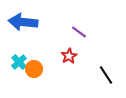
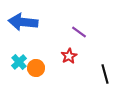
orange circle: moved 2 px right, 1 px up
black line: moved 1 px left, 1 px up; rotated 18 degrees clockwise
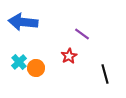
purple line: moved 3 px right, 2 px down
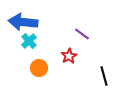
cyan cross: moved 10 px right, 21 px up
orange circle: moved 3 px right
black line: moved 1 px left, 2 px down
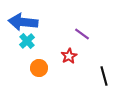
cyan cross: moved 2 px left
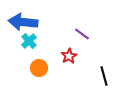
cyan cross: moved 2 px right
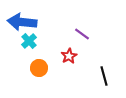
blue arrow: moved 1 px left
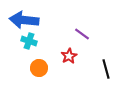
blue arrow: moved 2 px right, 2 px up
cyan cross: rotated 28 degrees counterclockwise
black line: moved 2 px right, 7 px up
